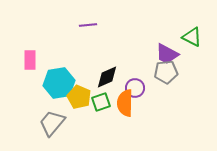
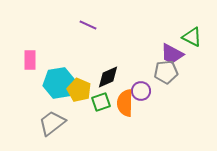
purple line: rotated 30 degrees clockwise
purple trapezoid: moved 5 px right
black diamond: moved 1 px right
purple circle: moved 6 px right, 3 px down
yellow pentagon: moved 7 px up
gray trapezoid: rotated 12 degrees clockwise
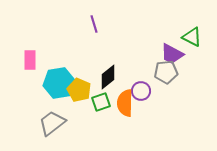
purple line: moved 6 px right, 1 px up; rotated 48 degrees clockwise
black diamond: rotated 15 degrees counterclockwise
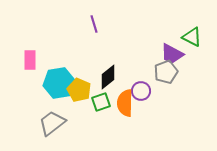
gray pentagon: rotated 15 degrees counterclockwise
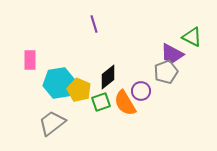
orange semicircle: rotated 32 degrees counterclockwise
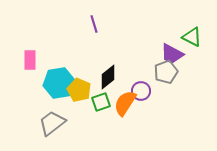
orange semicircle: rotated 64 degrees clockwise
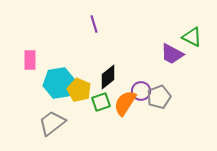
gray pentagon: moved 7 px left, 25 px down
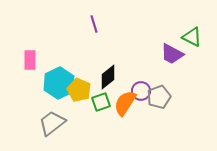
cyan hexagon: rotated 16 degrees counterclockwise
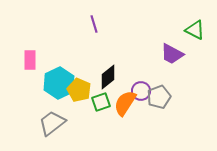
green triangle: moved 3 px right, 7 px up
